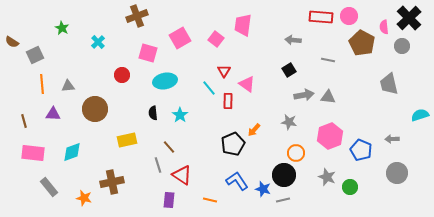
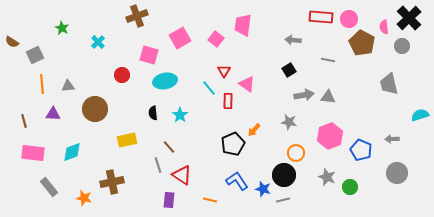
pink circle at (349, 16): moved 3 px down
pink square at (148, 53): moved 1 px right, 2 px down
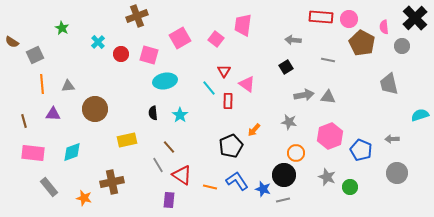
black cross at (409, 18): moved 6 px right
black square at (289, 70): moved 3 px left, 3 px up
red circle at (122, 75): moved 1 px left, 21 px up
black pentagon at (233, 144): moved 2 px left, 2 px down
gray line at (158, 165): rotated 14 degrees counterclockwise
orange line at (210, 200): moved 13 px up
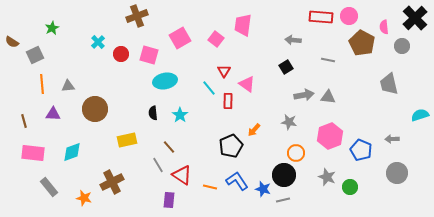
pink circle at (349, 19): moved 3 px up
green star at (62, 28): moved 10 px left; rotated 16 degrees clockwise
brown cross at (112, 182): rotated 15 degrees counterclockwise
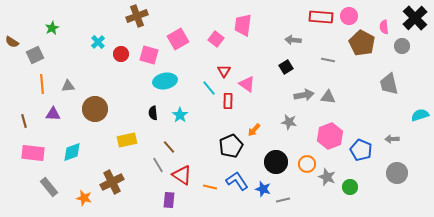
pink square at (180, 38): moved 2 px left, 1 px down
orange circle at (296, 153): moved 11 px right, 11 px down
black circle at (284, 175): moved 8 px left, 13 px up
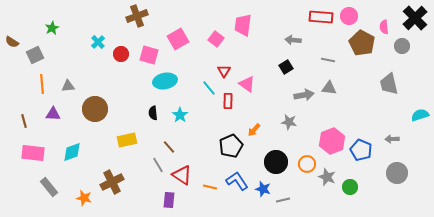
gray triangle at (328, 97): moved 1 px right, 9 px up
pink hexagon at (330, 136): moved 2 px right, 5 px down
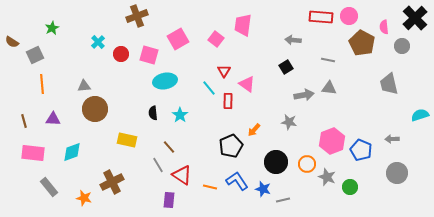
gray triangle at (68, 86): moved 16 px right
purple triangle at (53, 114): moved 5 px down
yellow rectangle at (127, 140): rotated 24 degrees clockwise
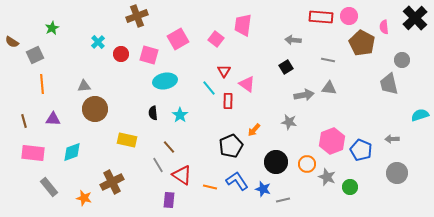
gray circle at (402, 46): moved 14 px down
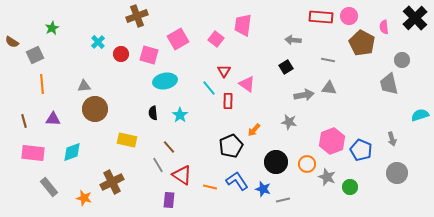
gray arrow at (392, 139): rotated 104 degrees counterclockwise
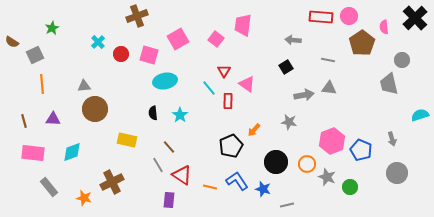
brown pentagon at (362, 43): rotated 10 degrees clockwise
gray line at (283, 200): moved 4 px right, 5 px down
